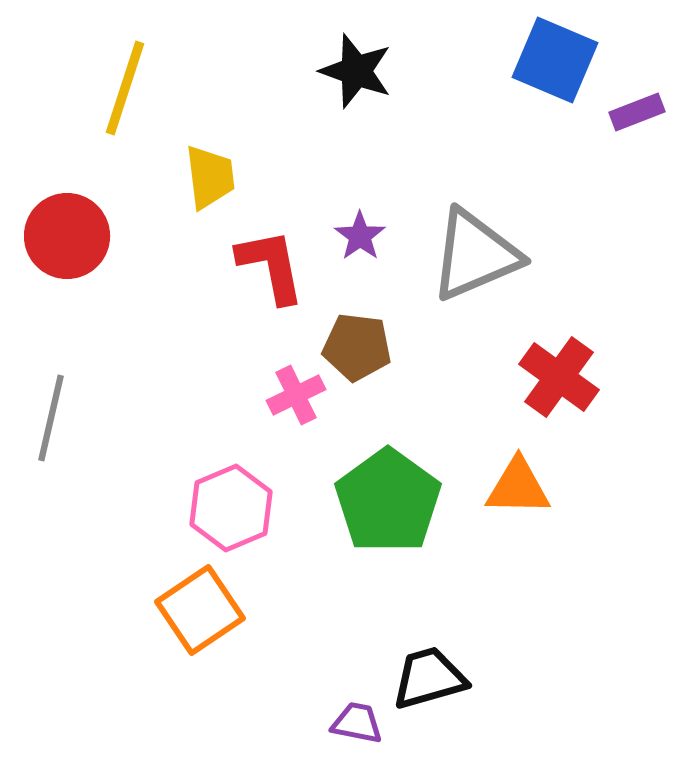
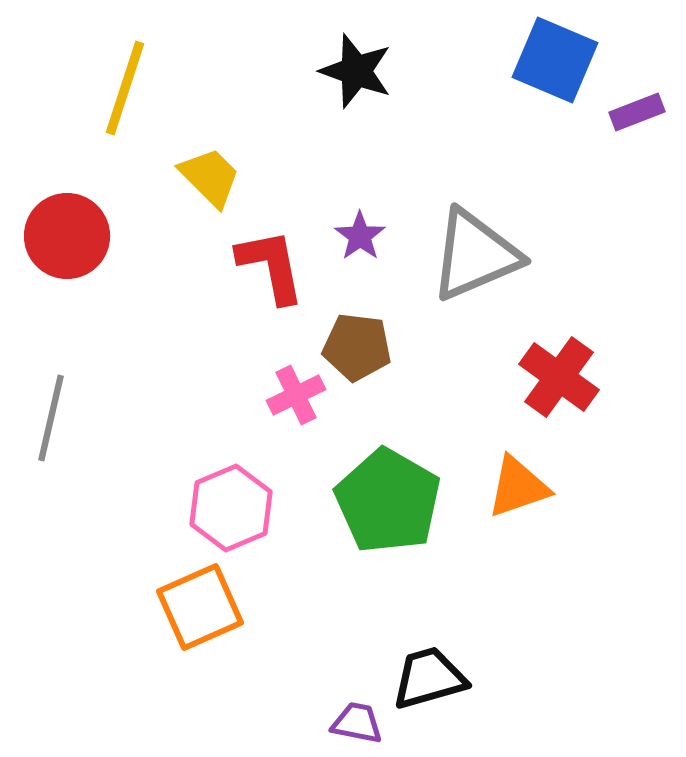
yellow trapezoid: rotated 38 degrees counterclockwise
orange triangle: rotated 20 degrees counterclockwise
green pentagon: rotated 6 degrees counterclockwise
orange square: moved 3 px up; rotated 10 degrees clockwise
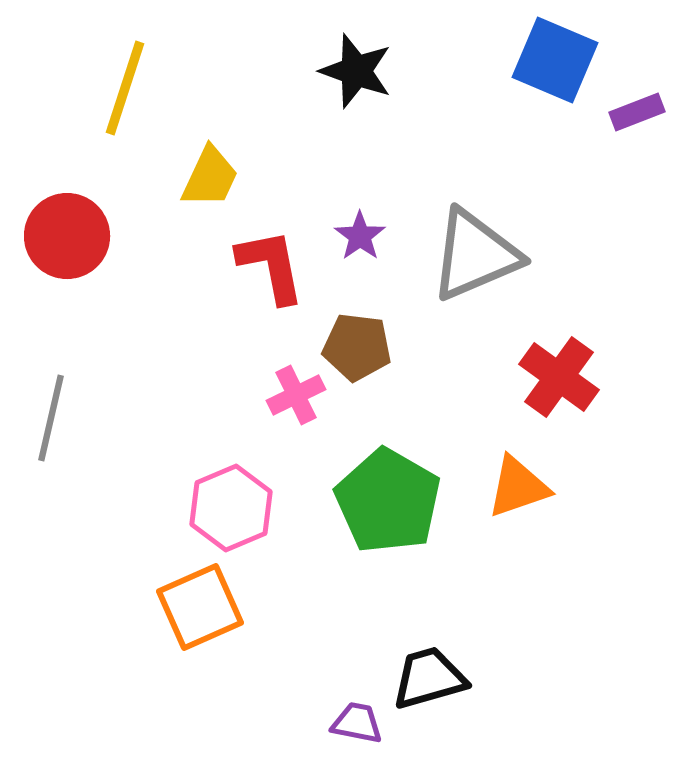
yellow trapezoid: rotated 70 degrees clockwise
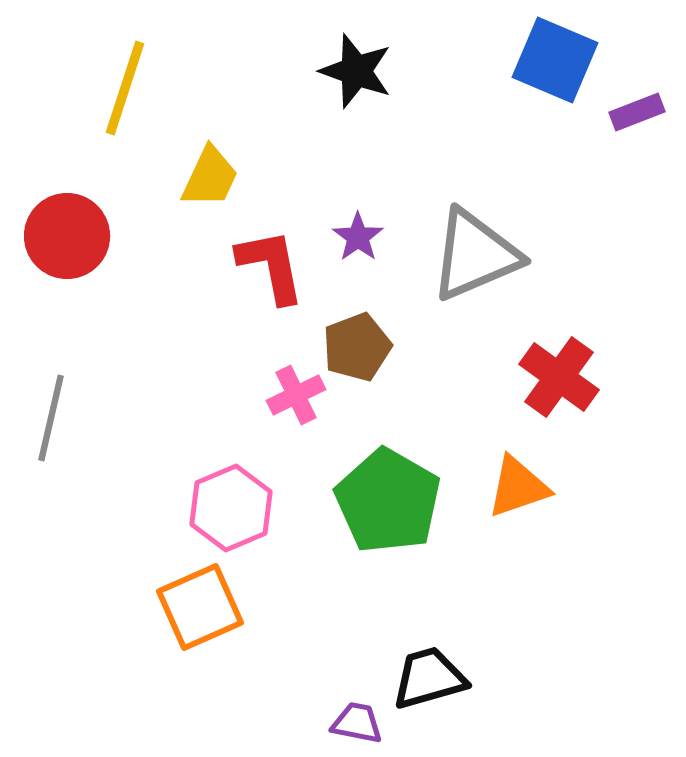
purple star: moved 2 px left, 1 px down
brown pentagon: rotated 28 degrees counterclockwise
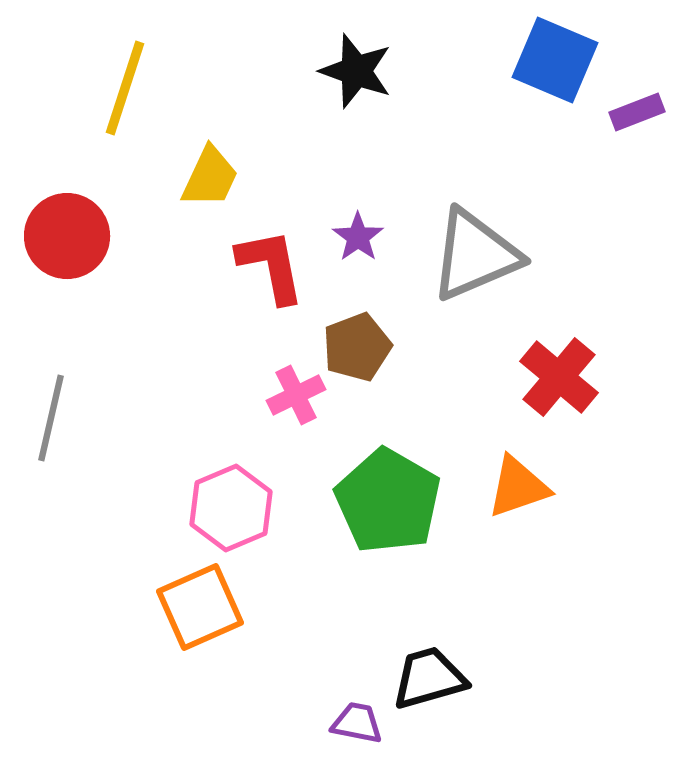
red cross: rotated 4 degrees clockwise
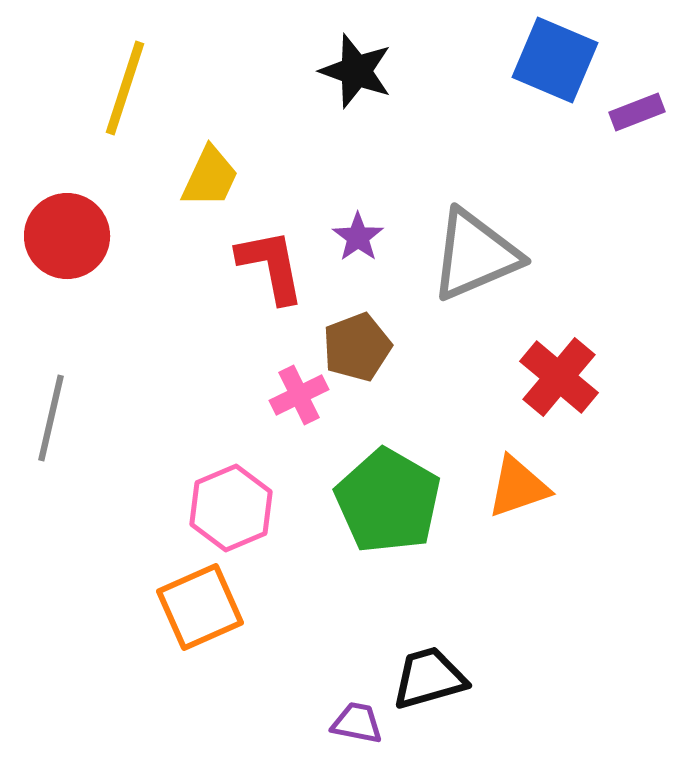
pink cross: moved 3 px right
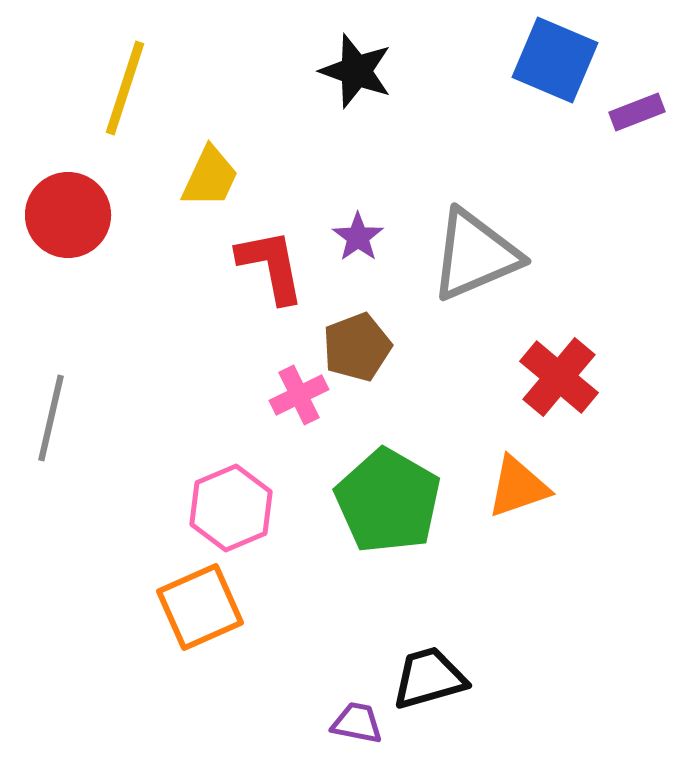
red circle: moved 1 px right, 21 px up
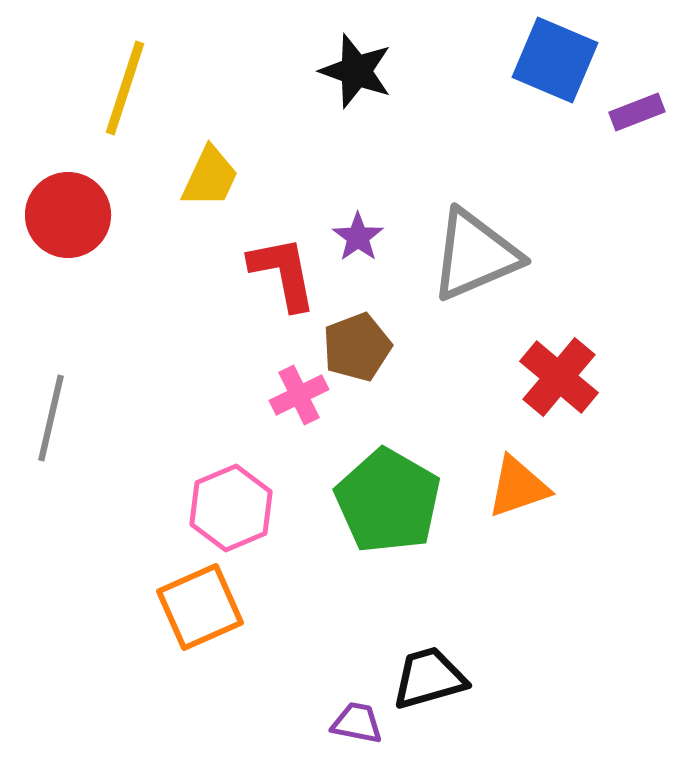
red L-shape: moved 12 px right, 7 px down
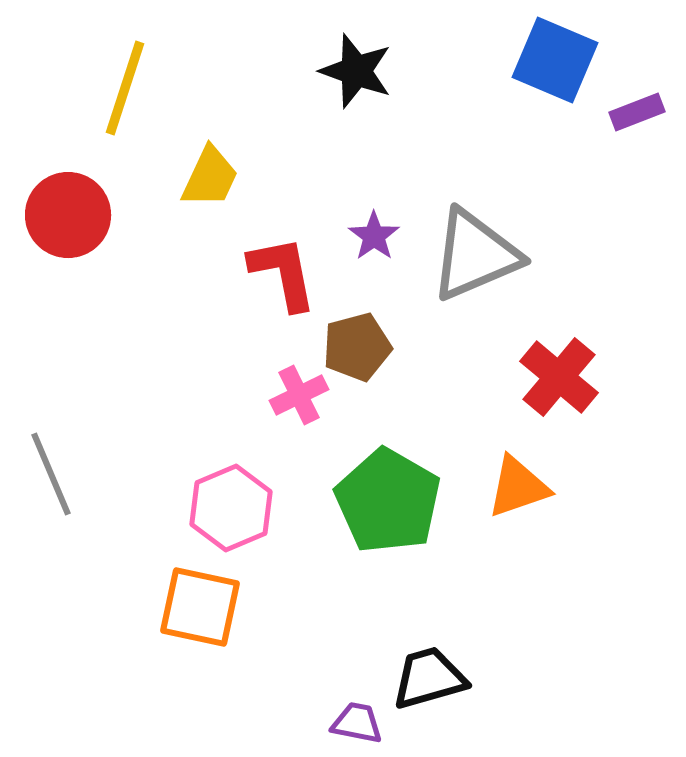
purple star: moved 16 px right, 1 px up
brown pentagon: rotated 6 degrees clockwise
gray line: moved 56 px down; rotated 36 degrees counterclockwise
orange square: rotated 36 degrees clockwise
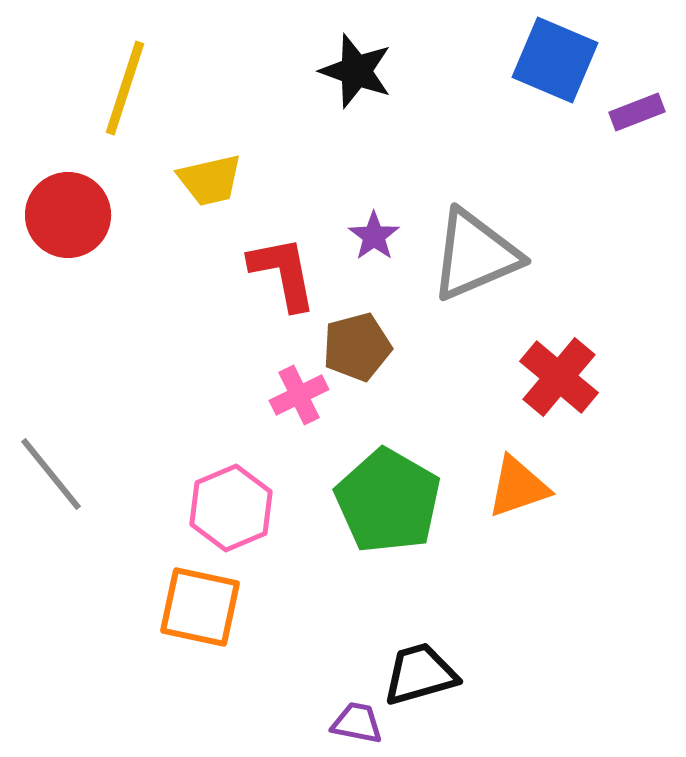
yellow trapezoid: moved 3 px down; rotated 52 degrees clockwise
gray line: rotated 16 degrees counterclockwise
black trapezoid: moved 9 px left, 4 px up
